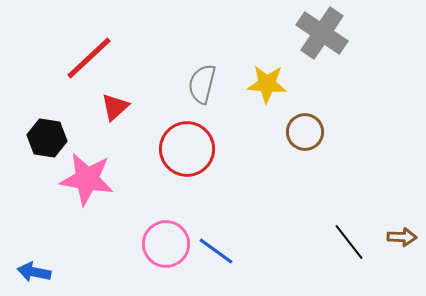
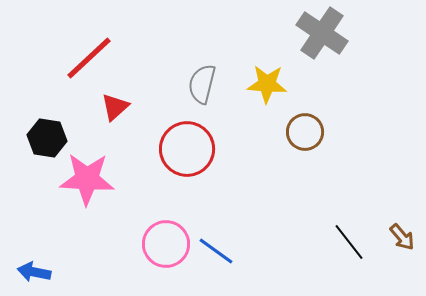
pink star: rotated 6 degrees counterclockwise
brown arrow: rotated 48 degrees clockwise
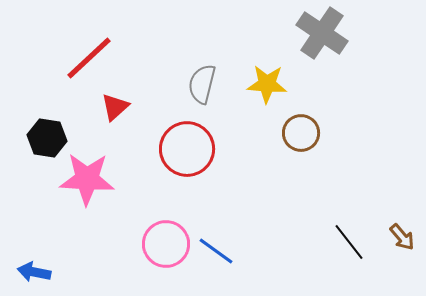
brown circle: moved 4 px left, 1 px down
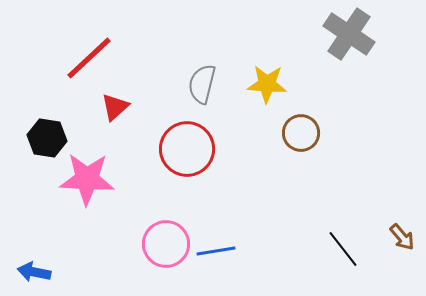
gray cross: moved 27 px right, 1 px down
black line: moved 6 px left, 7 px down
blue line: rotated 45 degrees counterclockwise
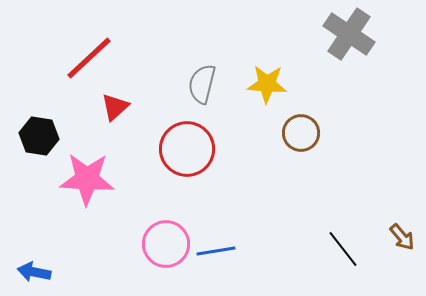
black hexagon: moved 8 px left, 2 px up
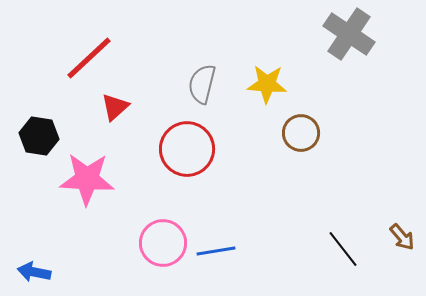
pink circle: moved 3 px left, 1 px up
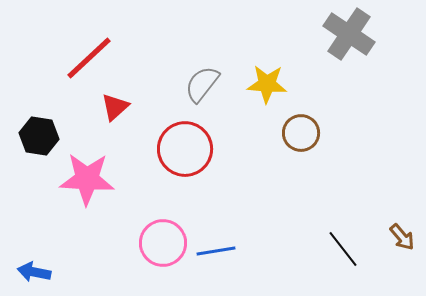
gray semicircle: rotated 24 degrees clockwise
red circle: moved 2 px left
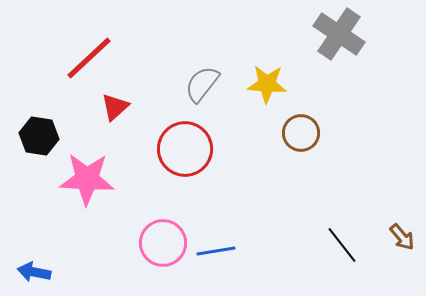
gray cross: moved 10 px left
black line: moved 1 px left, 4 px up
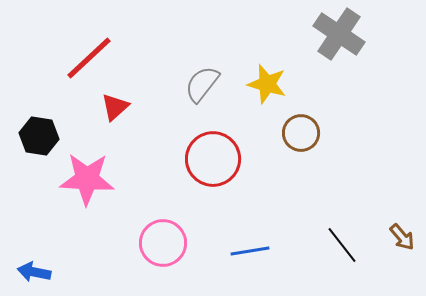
yellow star: rotated 12 degrees clockwise
red circle: moved 28 px right, 10 px down
blue line: moved 34 px right
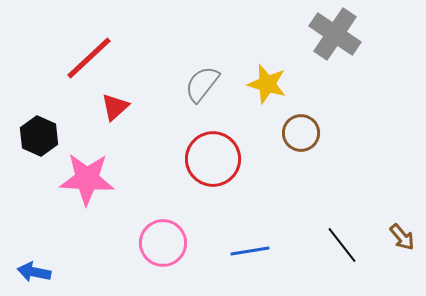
gray cross: moved 4 px left
black hexagon: rotated 15 degrees clockwise
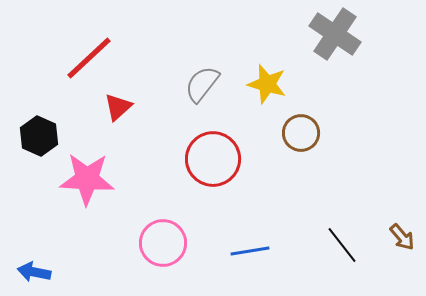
red triangle: moved 3 px right
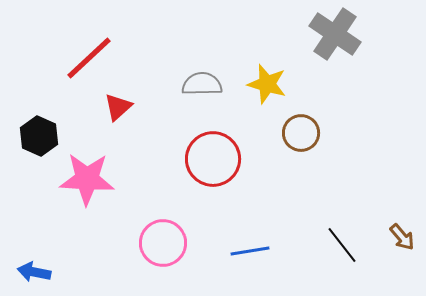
gray semicircle: rotated 51 degrees clockwise
